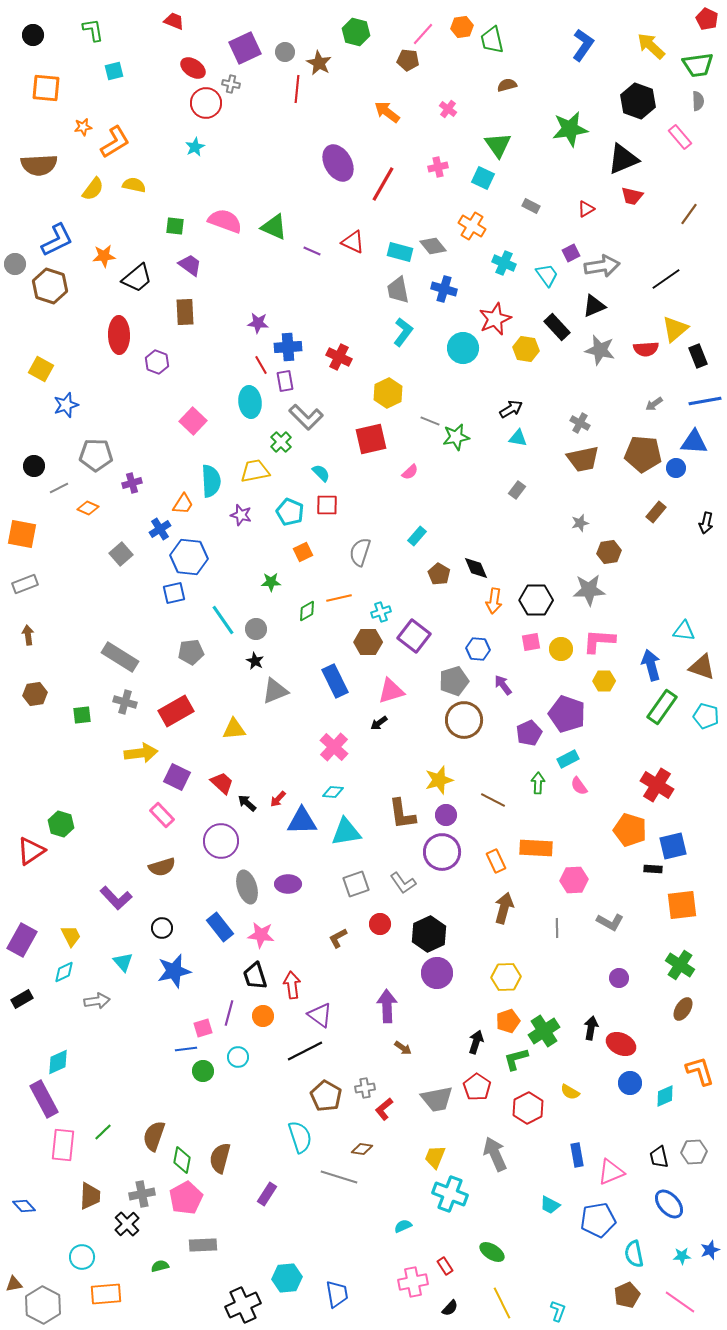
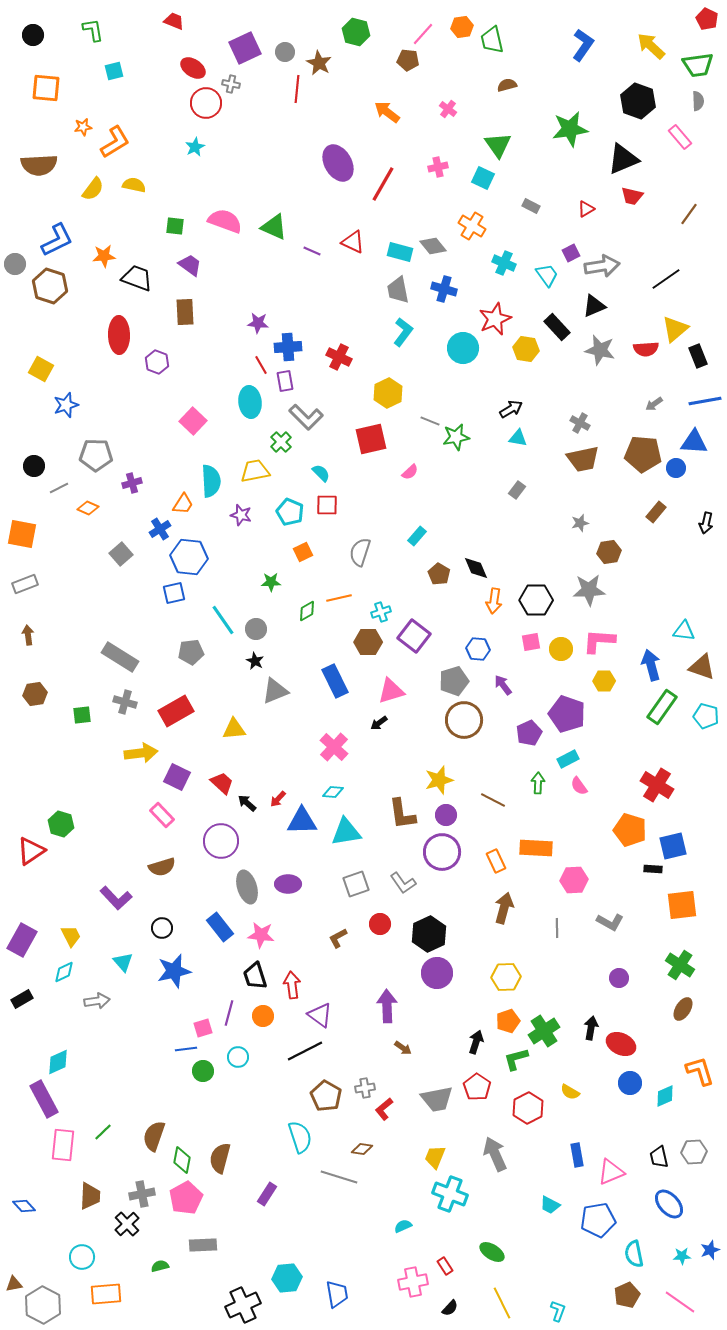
black trapezoid at (137, 278): rotated 120 degrees counterclockwise
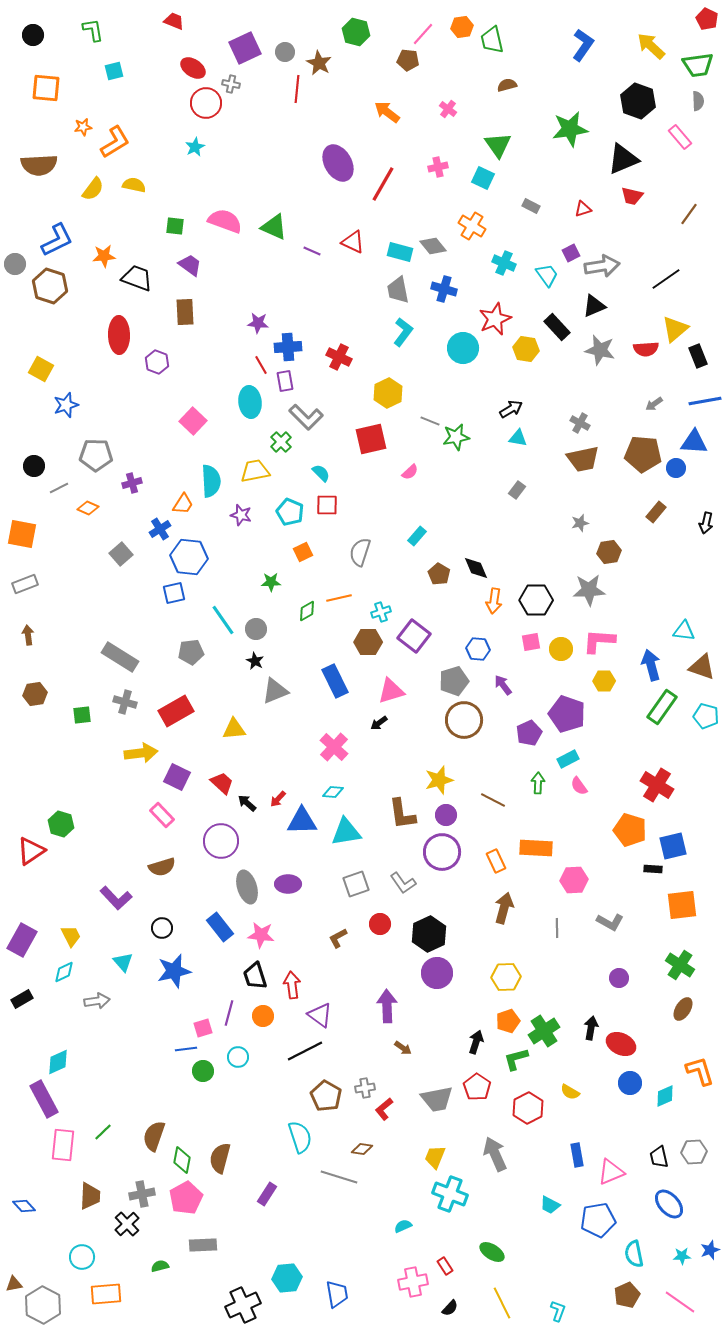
red triangle at (586, 209): moved 3 px left; rotated 12 degrees clockwise
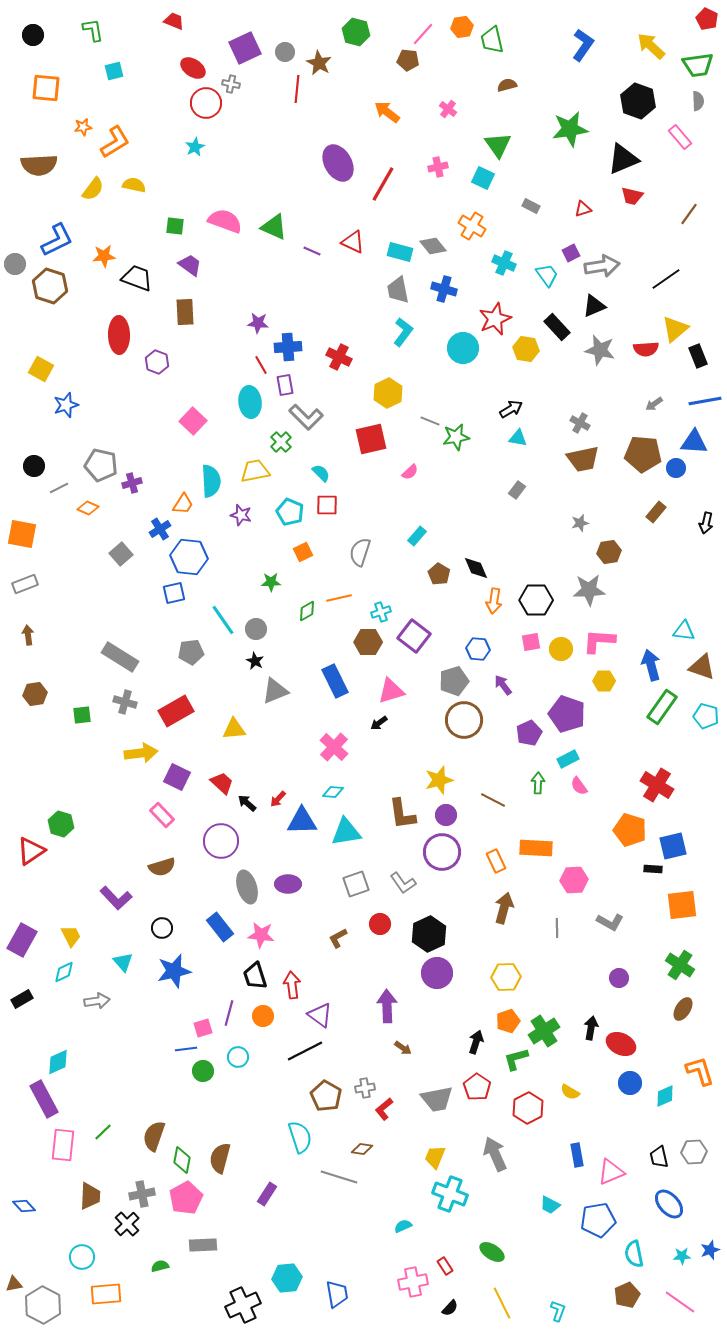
purple rectangle at (285, 381): moved 4 px down
gray pentagon at (96, 455): moved 5 px right, 10 px down; rotated 12 degrees clockwise
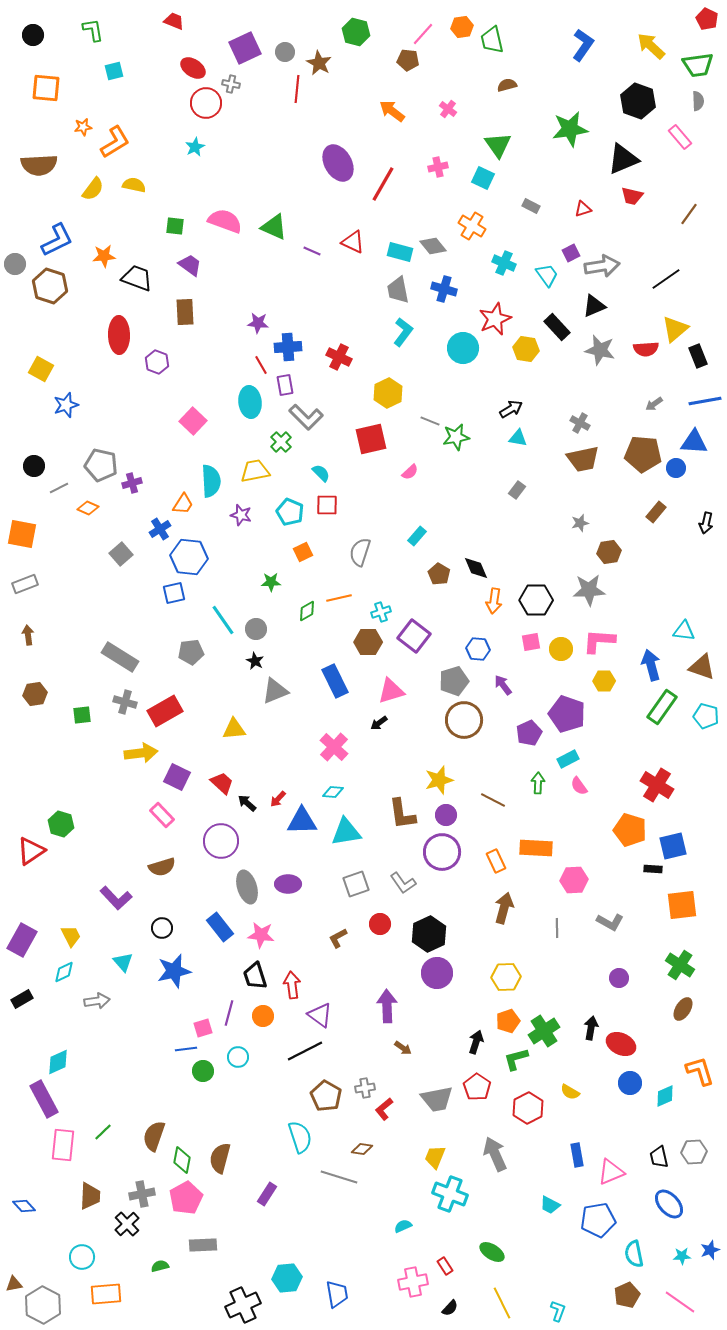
orange arrow at (387, 112): moved 5 px right, 1 px up
red rectangle at (176, 711): moved 11 px left
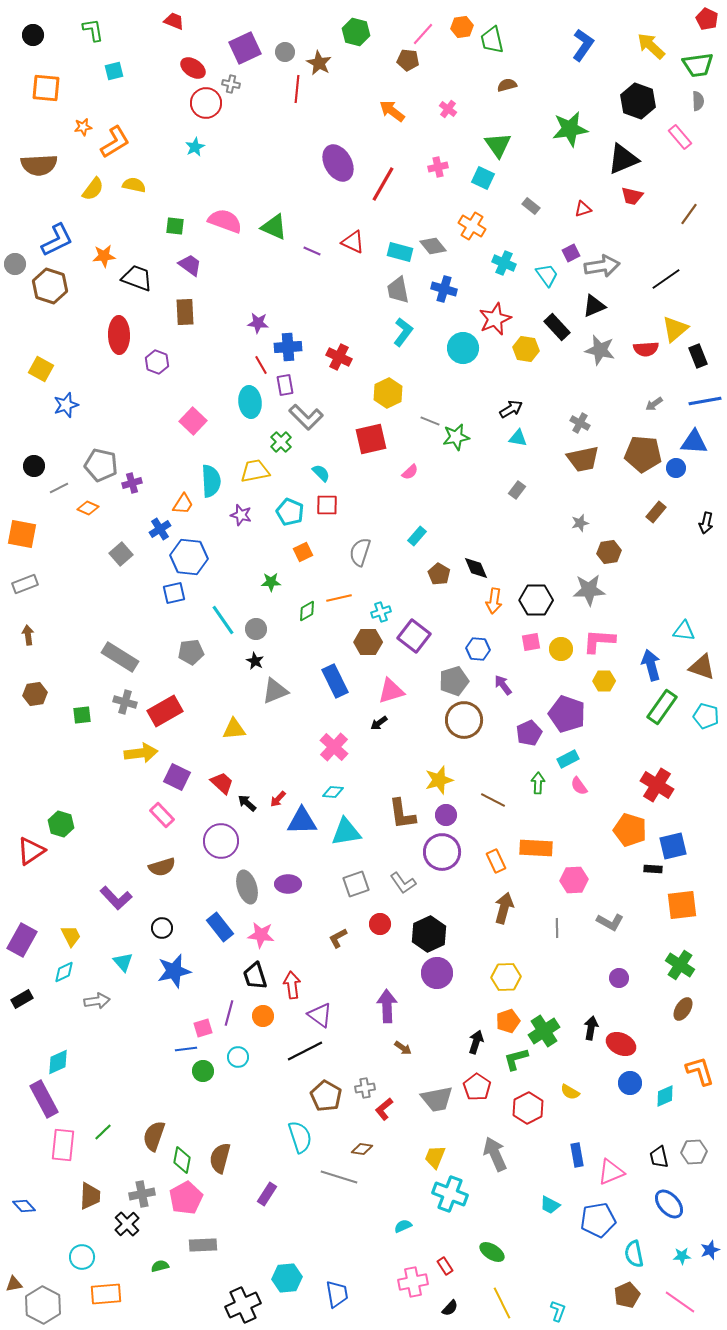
gray rectangle at (531, 206): rotated 12 degrees clockwise
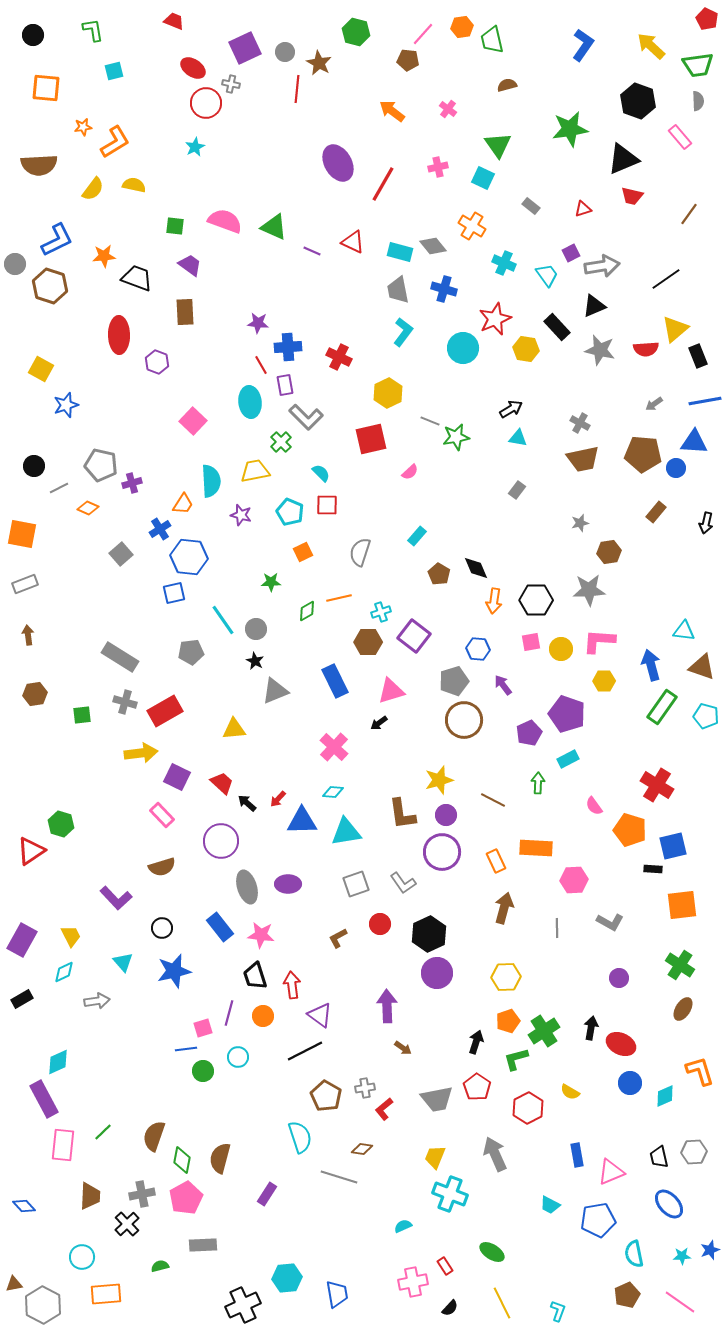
pink semicircle at (579, 786): moved 15 px right, 20 px down
